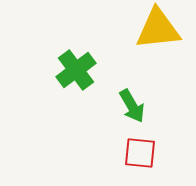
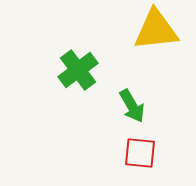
yellow triangle: moved 2 px left, 1 px down
green cross: moved 2 px right
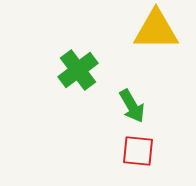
yellow triangle: rotated 6 degrees clockwise
red square: moved 2 px left, 2 px up
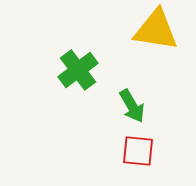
yellow triangle: rotated 9 degrees clockwise
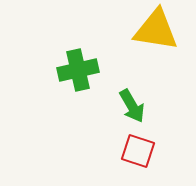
green cross: rotated 24 degrees clockwise
red square: rotated 12 degrees clockwise
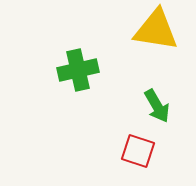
green arrow: moved 25 px right
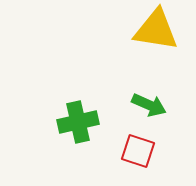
green cross: moved 52 px down
green arrow: moved 8 px left, 1 px up; rotated 36 degrees counterclockwise
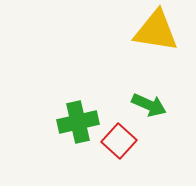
yellow triangle: moved 1 px down
red square: moved 19 px left, 10 px up; rotated 24 degrees clockwise
